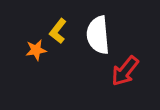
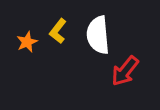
orange star: moved 9 px left, 8 px up; rotated 15 degrees counterclockwise
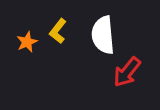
white semicircle: moved 5 px right
red arrow: moved 2 px right, 1 px down
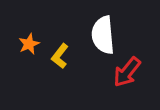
yellow L-shape: moved 2 px right, 25 px down
orange star: moved 2 px right, 2 px down
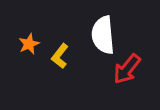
red arrow: moved 3 px up
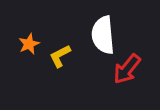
yellow L-shape: rotated 25 degrees clockwise
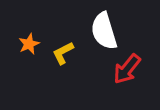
white semicircle: moved 1 px right, 4 px up; rotated 12 degrees counterclockwise
yellow L-shape: moved 3 px right, 3 px up
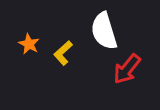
orange star: rotated 20 degrees counterclockwise
yellow L-shape: rotated 15 degrees counterclockwise
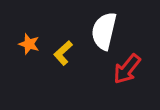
white semicircle: rotated 30 degrees clockwise
orange star: rotated 10 degrees counterclockwise
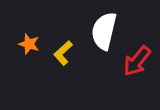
red arrow: moved 10 px right, 8 px up
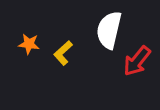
white semicircle: moved 5 px right, 1 px up
orange star: rotated 10 degrees counterclockwise
